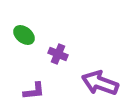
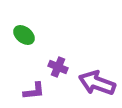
purple cross: moved 13 px down
purple arrow: moved 3 px left
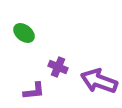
green ellipse: moved 2 px up
purple arrow: moved 2 px right, 2 px up
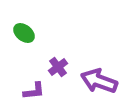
purple cross: rotated 30 degrees clockwise
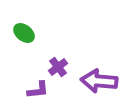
purple arrow: rotated 15 degrees counterclockwise
purple L-shape: moved 4 px right, 1 px up
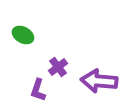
green ellipse: moved 1 px left, 2 px down; rotated 10 degrees counterclockwise
purple L-shape: rotated 115 degrees clockwise
